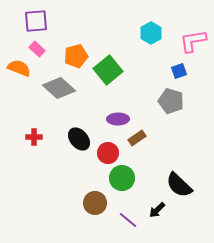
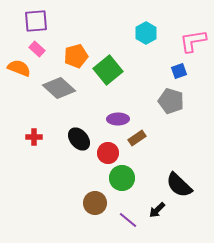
cyan hexagon: moved 5 px left
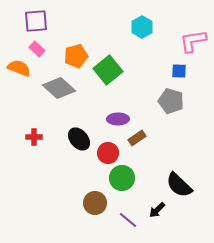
cyan hexagon: moved 4 px left, 6 px up
blue square: rotated 21 degrees clockwise
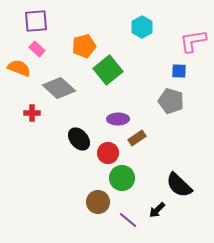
orange pentagon: moved 8 px right, 10 px up
red cross: moved 2 px left, 24 px up
brown circle: moved 3 px right, 1 px up
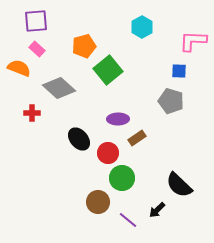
pink L-shape: rotated 12 degrees clockwise
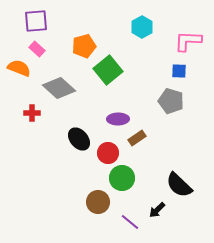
pink L-shape: moved 5 px left
purple line: moved 2 px right, 2 px down
